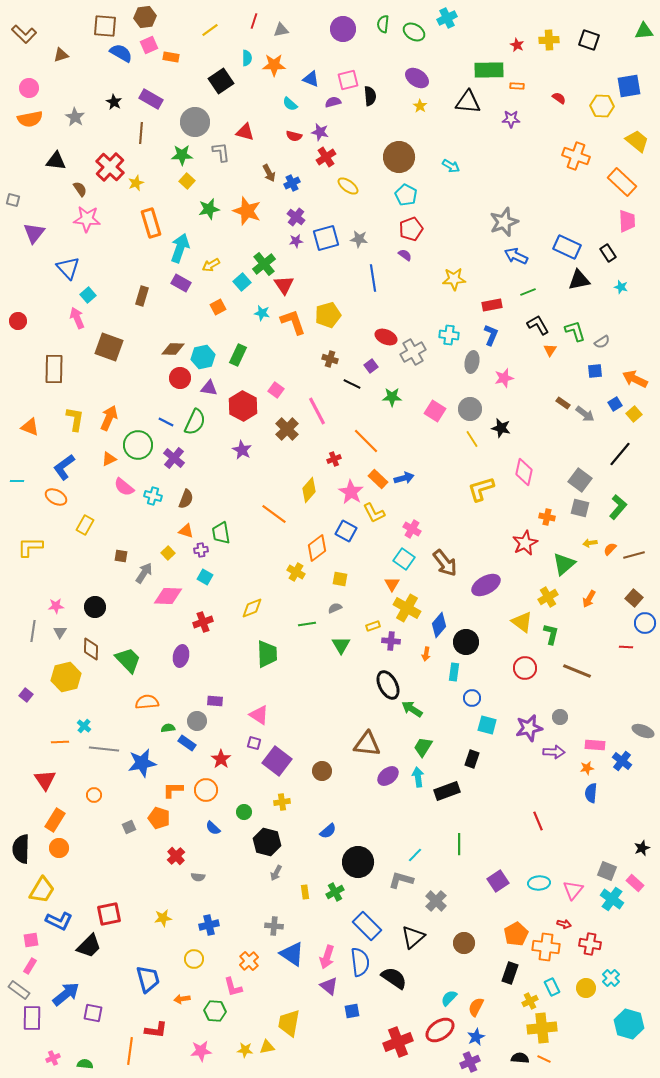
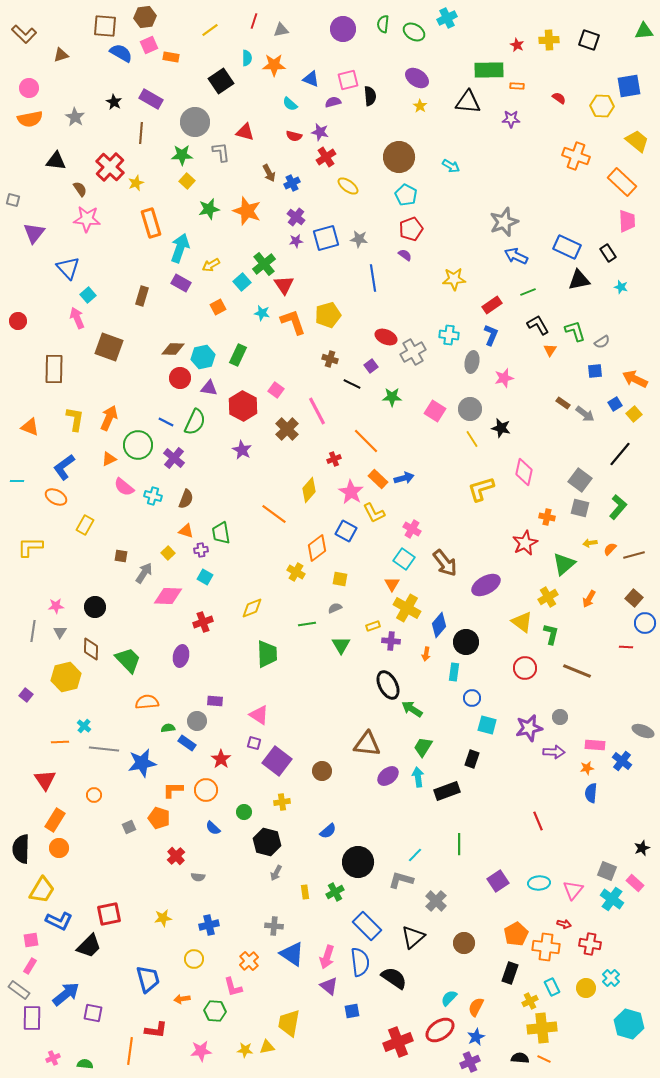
red rectangle at (492, 305): rotated 24 degrees counterclockwise
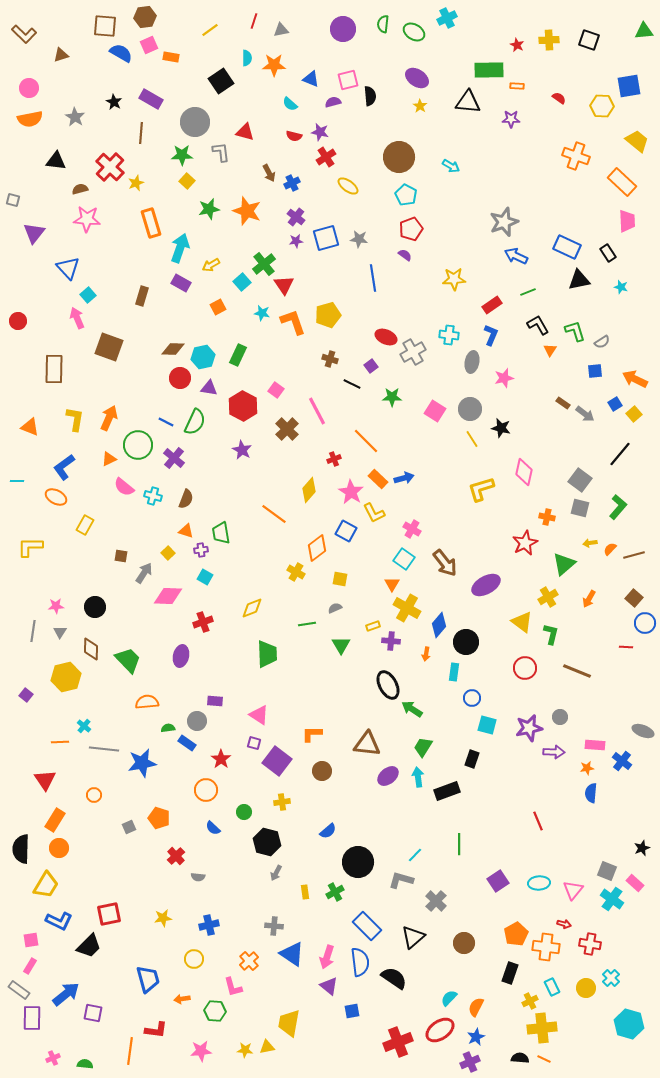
brown semicircle at (80, 189): rotated 70 degrees counterclockwise
orange L-shape at (173, 790): moved 139 px right, 56 px up
yellow trapezoid at (42, 890): moved 4 px right, 5 px up
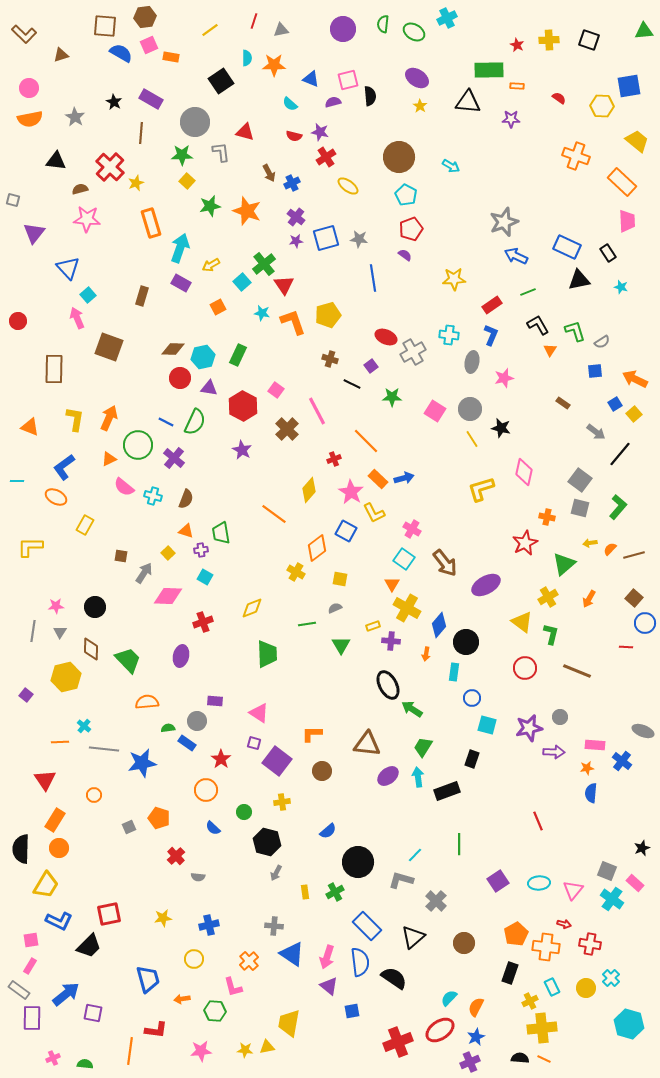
green star at (209, 209): moved 1 px right, 3 px up
gray arrow at (585, 414): moved 11 px right, 18 px down
pink triangle at (259, 715): moved 2 px up
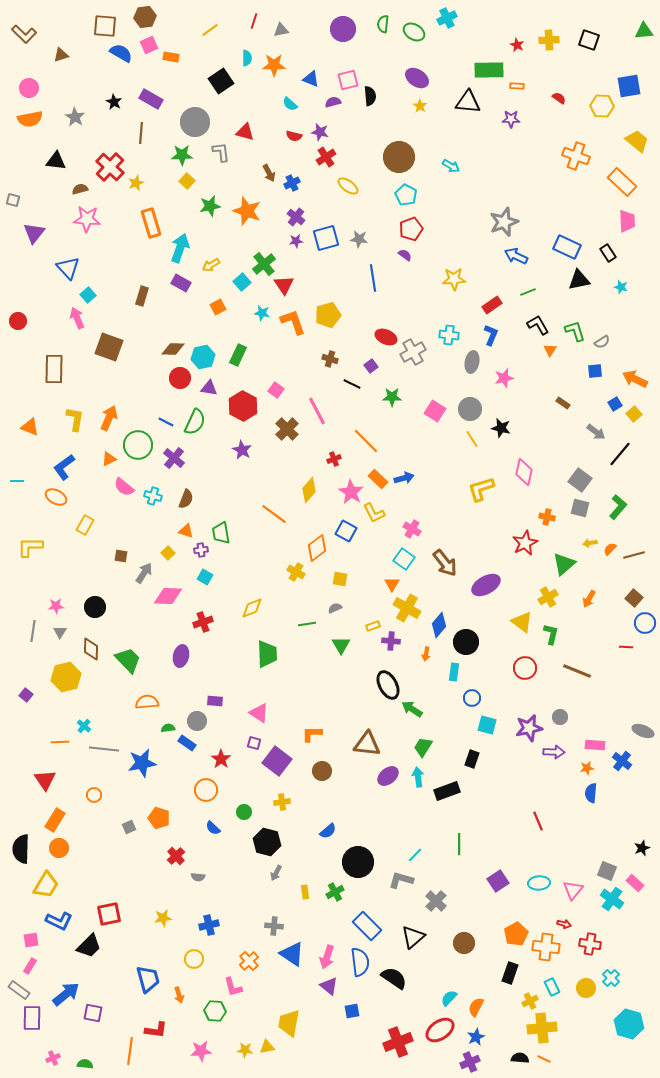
orange arrow at (182, 999): moved 3 px left, 4 px up; rotated 98 degrees counterclockwise
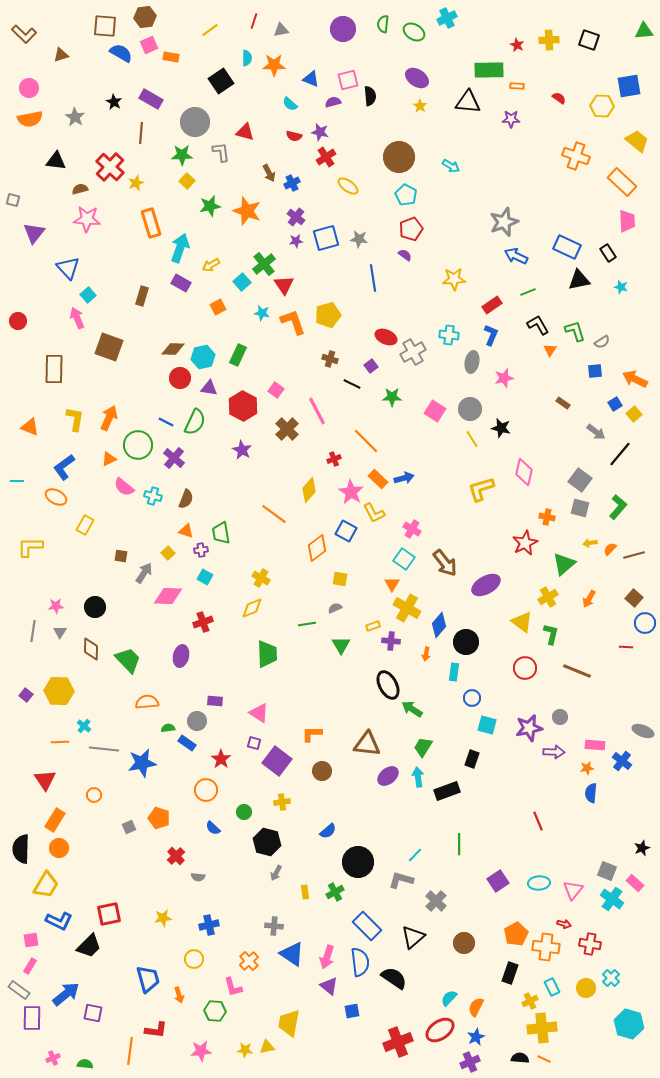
yellow cross at (296, 572): moved 35 px left, 6 px down
yellow hexagon at (66, 677): moved 7 px left, 14 px down; rotated 16 degrees clockwise
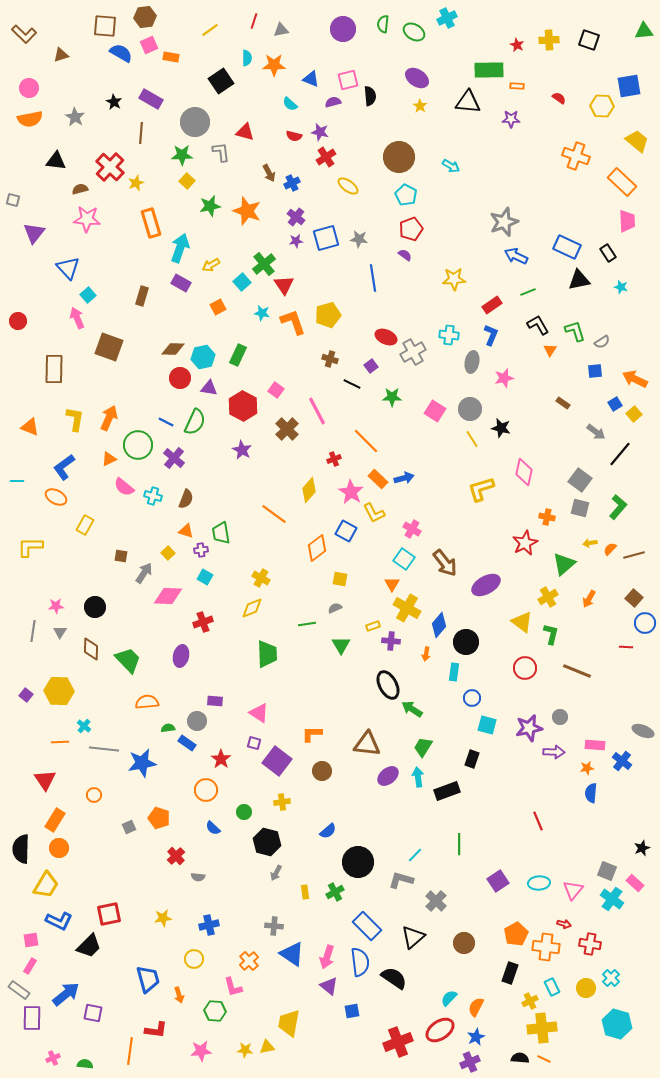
cyan hexagon at (629, 1024): moved 12 px left
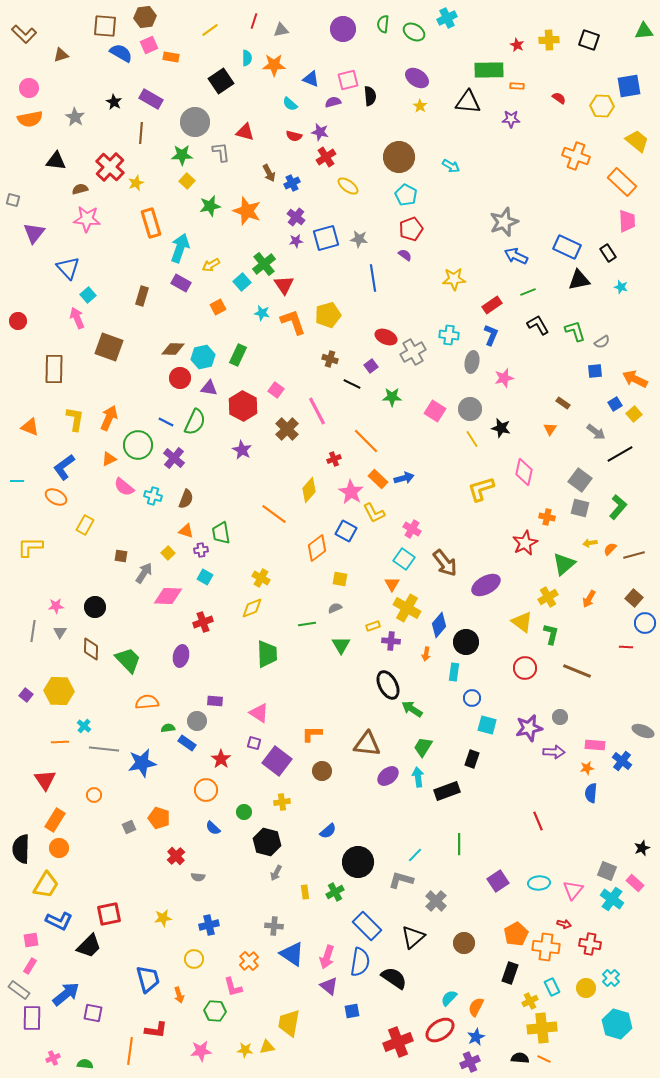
orange triangle at (550, 350): moved 79 px down
black line at (620, 454): rotated 20 degrees clockwise
blue semicircle at (360, 962): rotated 16 degrees clockwise
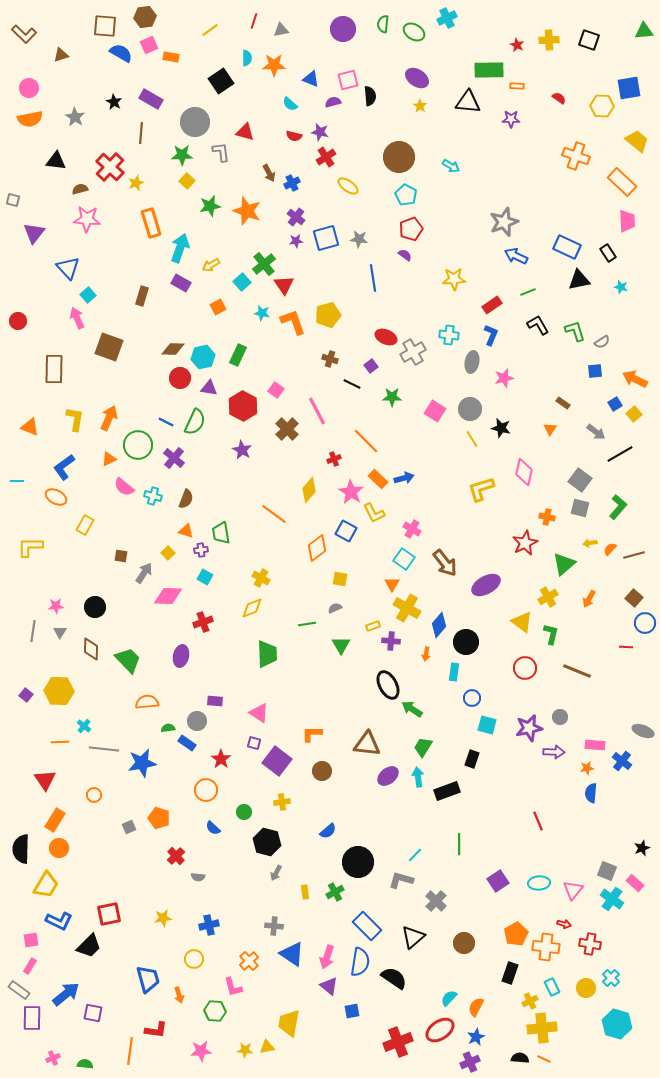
blue square at (629, 86): moved 2 px down
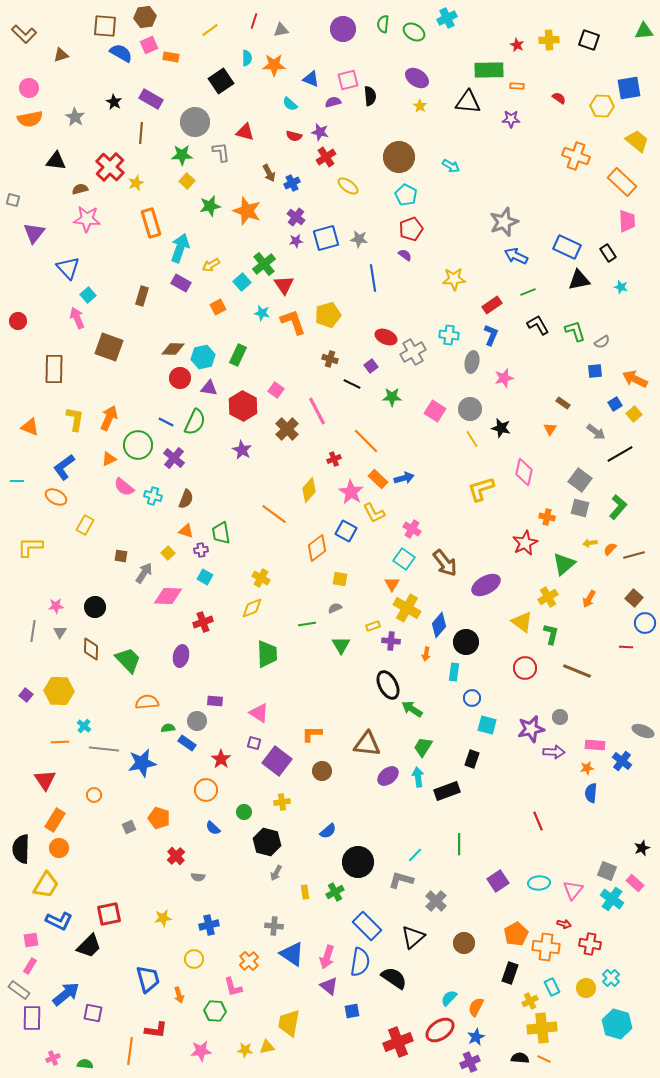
purple star at (529, 728): moved 2 px right, 1 px down
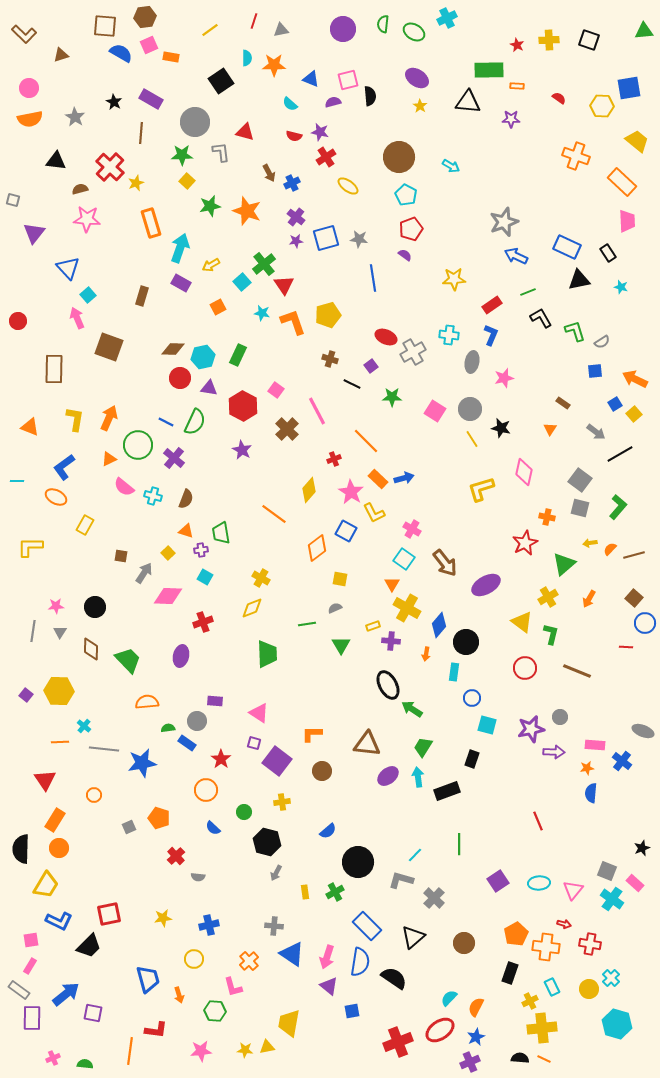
black L-shape at (538, 325): moved 3 px right, 7 px up
gray cross at (436, 901): moved 2 px left, 3 px up
yellow circle at (586, 988): moved 3 px right, 1 px down
